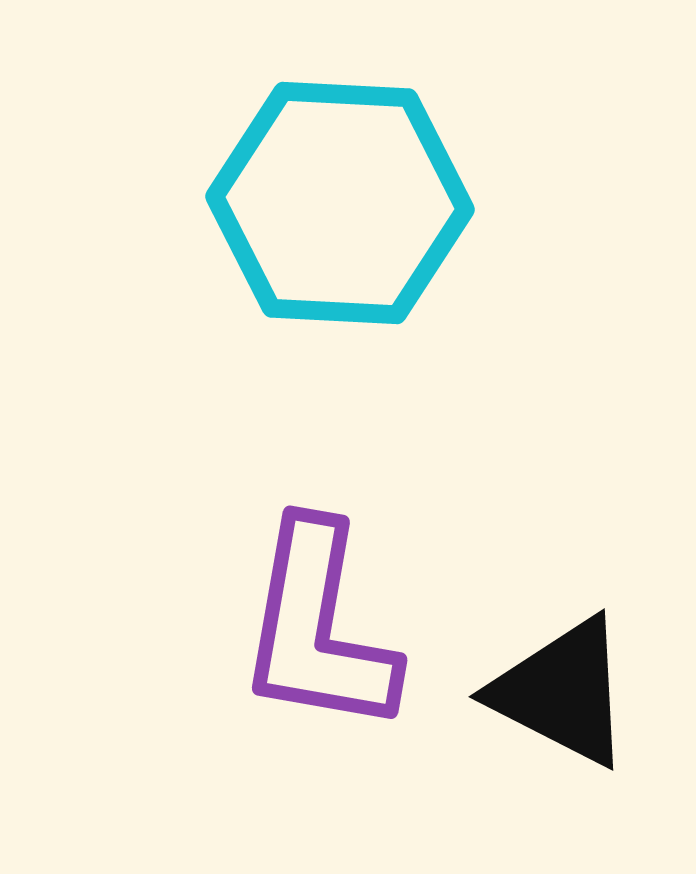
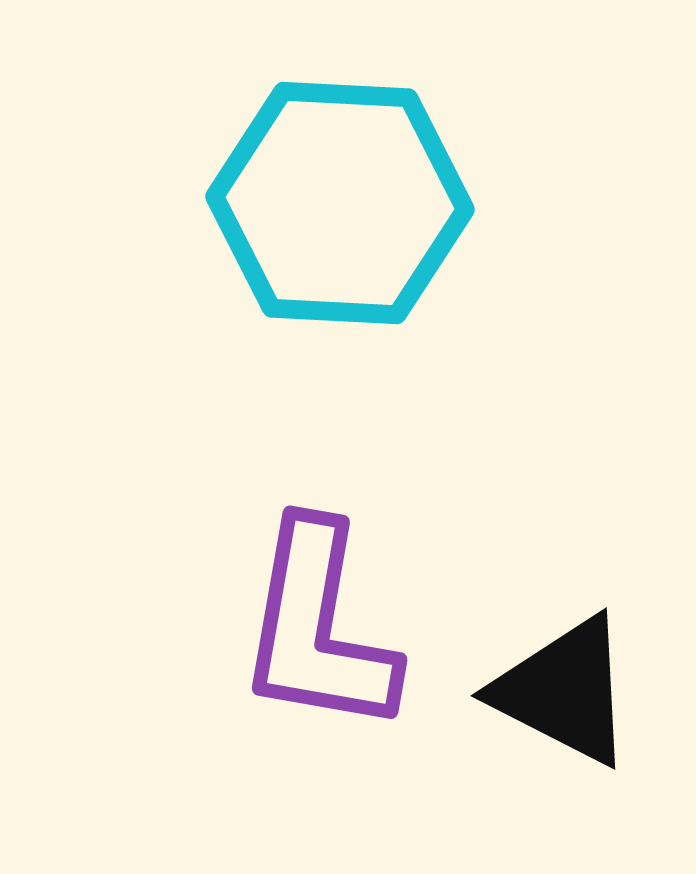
black triangle: moved 2 px right, 1 px up
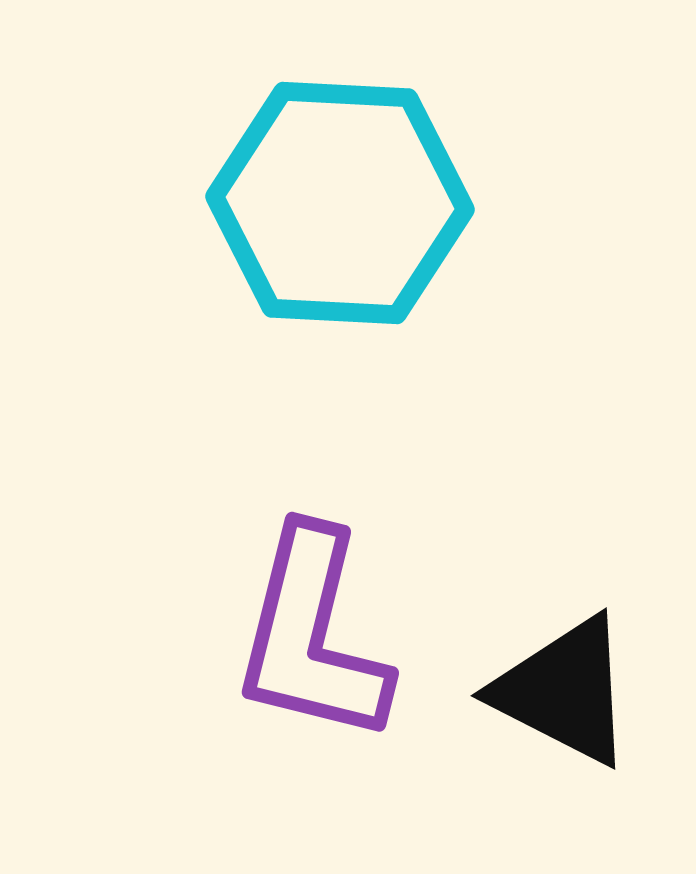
purple L-shape: moved 6 px left, 8 px down; rotated 4 degrees clockwise
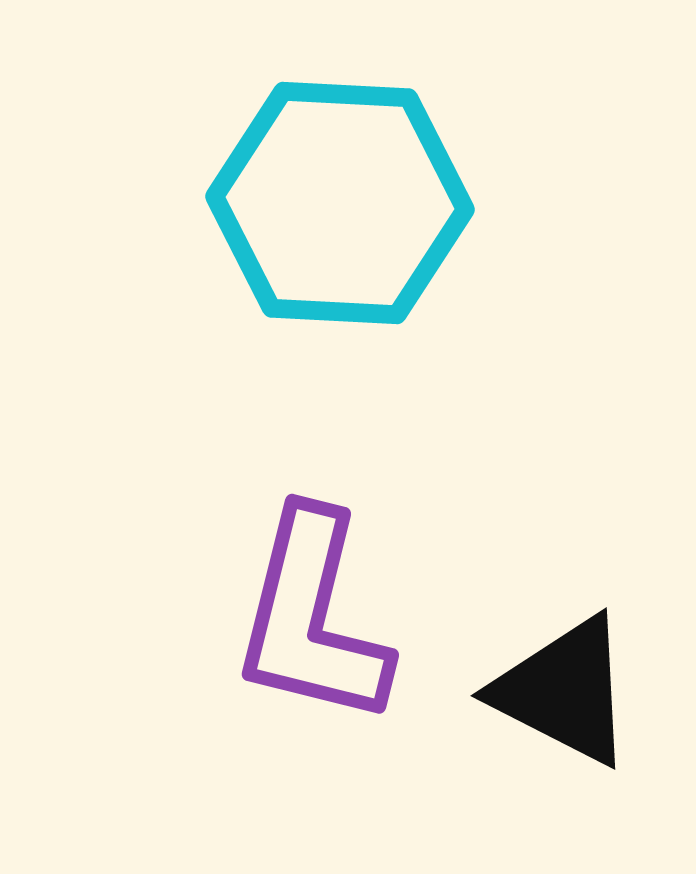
purple L-shape: moved 18 px up
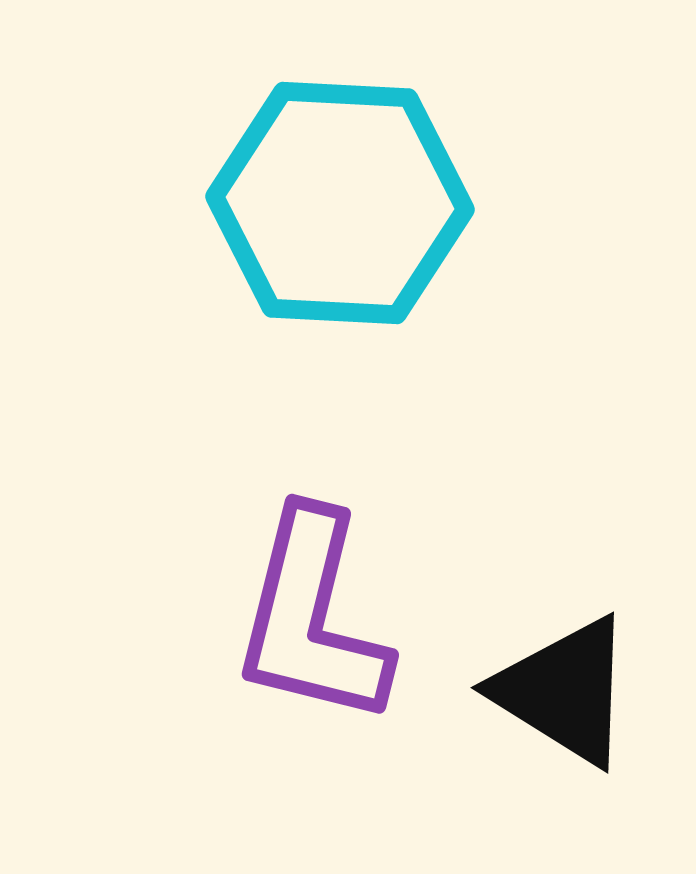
black triangle: rotated 5 degrees clockwise
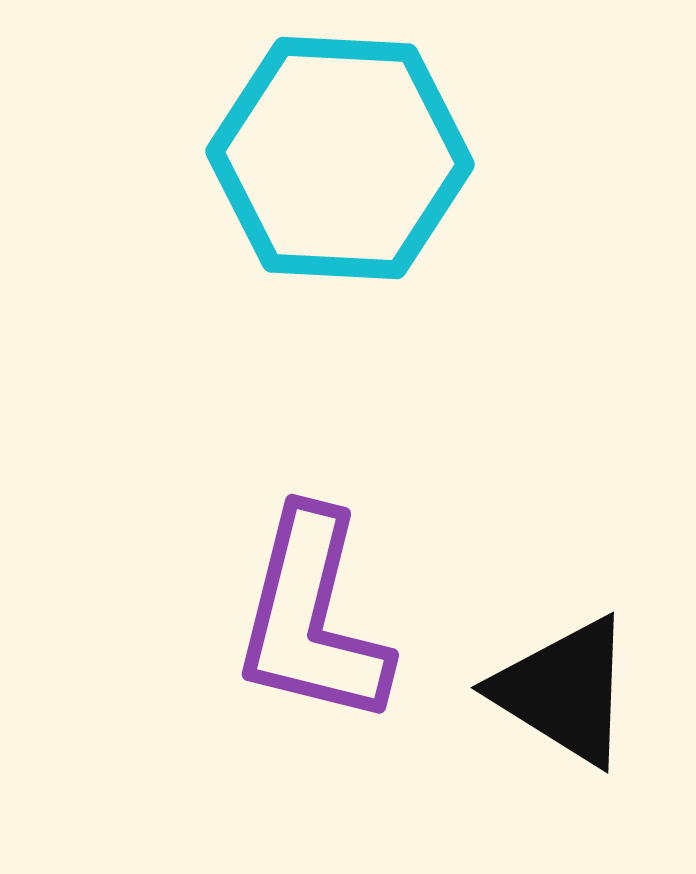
cyan hexagon: moved 45 px up
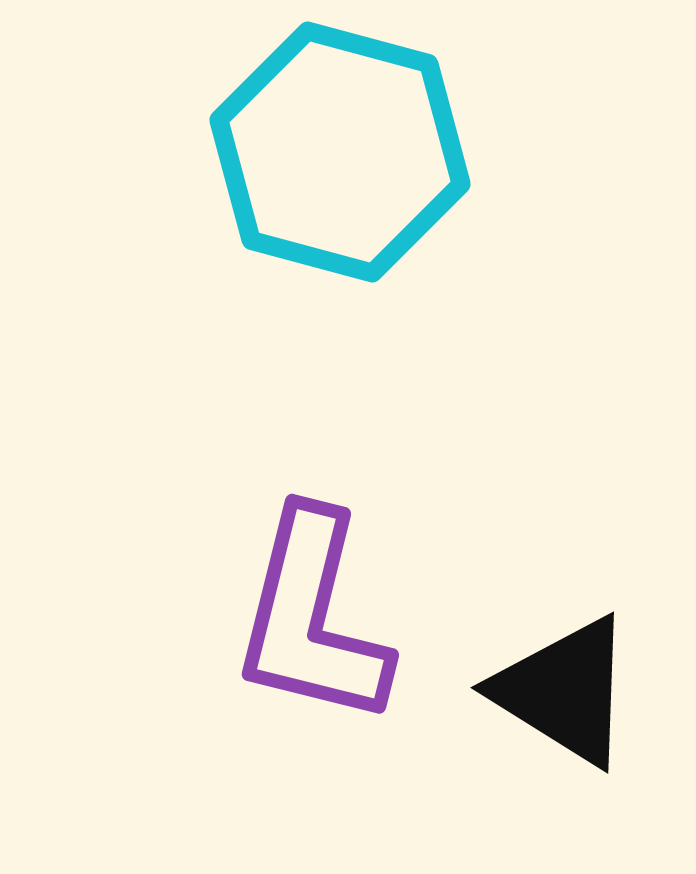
cyan hexagon: moved 6 px up; rotated 12 degrees clockwise
